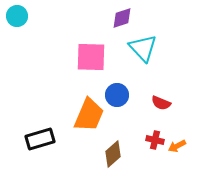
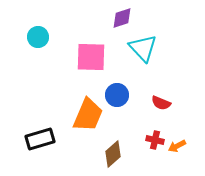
cyan circle: moved 21 px right, 21 px down
orange trapezoid: moved 1 px left
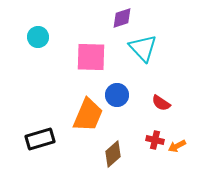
red semicircle: rotated 12 degrees clockwise
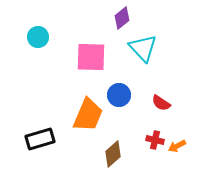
purple diamond: rotated 20 degrees counterclockwise
blue circle: moved 2 px right
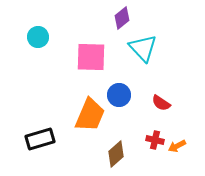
orange trapezoid: moved 2 px right
brown diamond: moved 3 px right
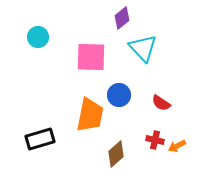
orange trapezoid: rotated 12 degrees counterclockwise
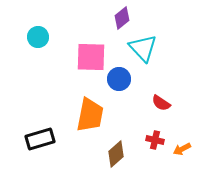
blue circle: moved 16 px up
orange arrow: moved 5 px right, 3 px down
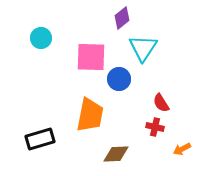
cyan circle: moved 3 px right, 1 px down
cyan triangle: rotated 16 degrees clockwise
red semicircle: rotated 24 degrees clockwise
red cross: moved 13 px up
brown diamond: rotated 40 degrees clockwise
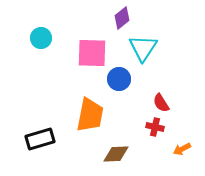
pink square: moved 1 px right, 4 px up
